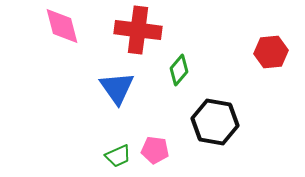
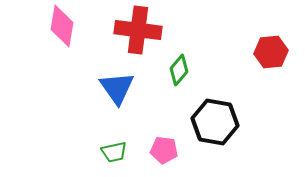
pink diamond: rotated 24 degrees clockwise
pink pentagon: moved 9 px right
green trapezoid: moved 4 px left, 4 px up; rotated 12 degrees clockwise
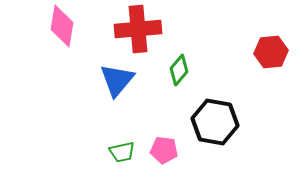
red cross: moved 1 px up; rotated 12 degrees counterclockwise
blue triangle: moved 8 px up; rotated 15 degrees clockwise
green trapezoid: moved 8 px right
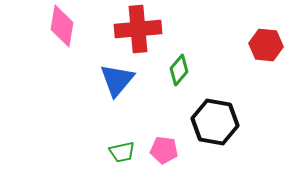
red hexagon: moved 5 px left, 7 px up; rotated 12 degrees clockwise
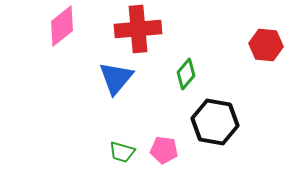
pink diamond: rotated 42 degrees clockwise
green diamond: moved 7 px right, 4 px down
blue triangle: moved 1 px left, 2 px up
green trapezoid: rotated 28 degrees clockwise
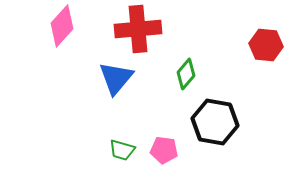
pink diamond: rotated 9 degrees counterclockwise
green trapezoid: moved 2 px up
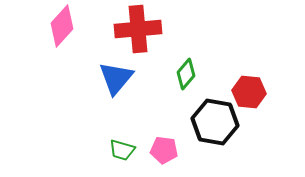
red hexagon: moved 17 px left, 47 px down
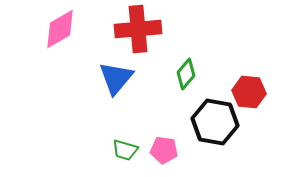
pink diamond: moved 2 px left, 3 px down; rotated 18 degrees clockwise
green trapezoid: moved 3 px right
